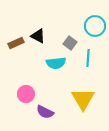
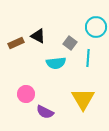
cyan circle: moved 1 px right, 1 px down
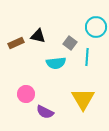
black triangle: rotated 14 degrees counterclockwise
cyan line: moved 1 px left, 1 px up
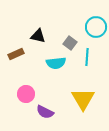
brown rectangle: moved 11 px down
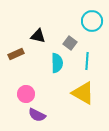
cyan circle: moved 4 px left, 6 px up
cyan line: moved 4 px down
cyan semicircle: moved 1 px right; rotated 84 degrees counterclockwise
yellow triangle: moved 6 px up; rotated 30 degrees counterclockwise
purple semicircle: moved 8 px left, 3 px down
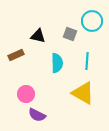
gray square: moved 9 px up; rotated 16 degrees counterclockwise
brown rectangle: moved 1 px down
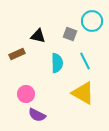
brown rectangle: moved 1 px right, 1 px up
cyan line: moved 2 px left; rotated 30 degrees counterclockwise
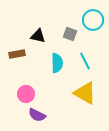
cyan circle: moved 1 px right, 1 px up
brown rectangle: rotated 14 degrees clockwise
yellow triangle: moved 2 px right
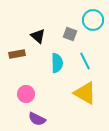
black triangle: rotated 28 degrees clockwise
purple semicircle: moved 4 px down
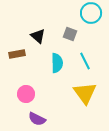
cyan circle: moved 2 px left, 7 px up
yellow triangle: rotated 25 degrees clockwise
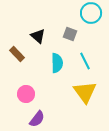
brown rectangle: rotated 56 degrees clockwise
yellow triangle: moved 1 px up
purple semicircle: rotated 78 degrees counterclockwise
